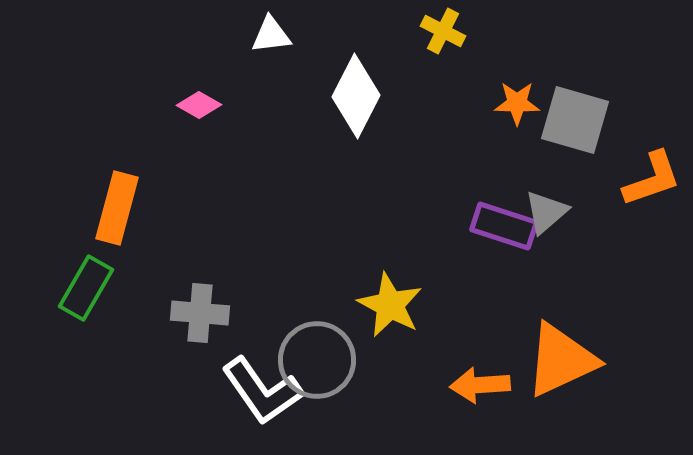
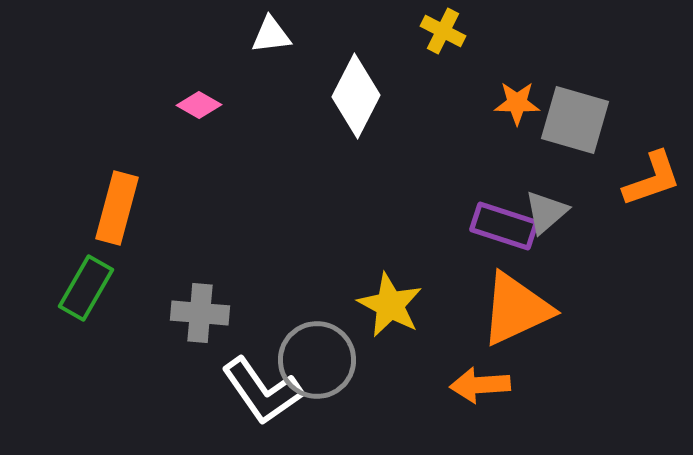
orange triangle: moved 45 px left, 51 px up
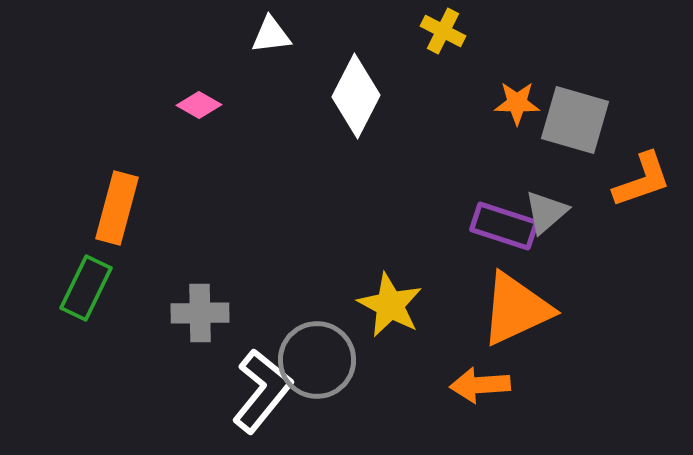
orange L-shape: moved 10 px left, 1 px down
green rectangle: rotated 4 degrees counterclockwise
gray cross: rotated 6 degrees counterclockwise
white L-shape: rotated 106 degrees counterclockwise
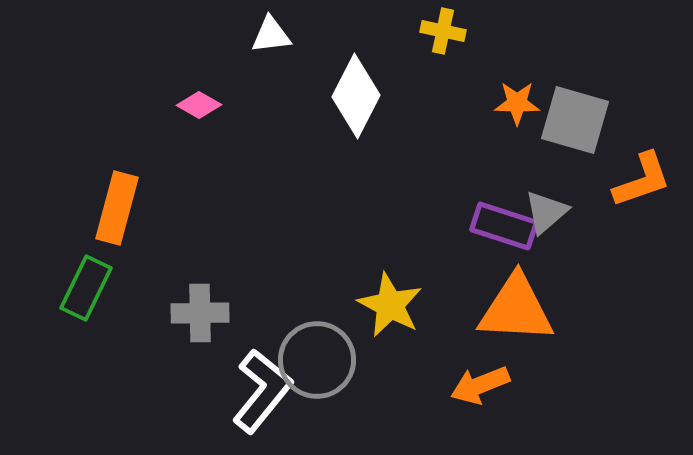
yellow cross: rotated 15 degrees counterclockwise
orange triangle: rotated 28 degrees clockwise
orange arrow: rotated 18 degrees counterclockwise
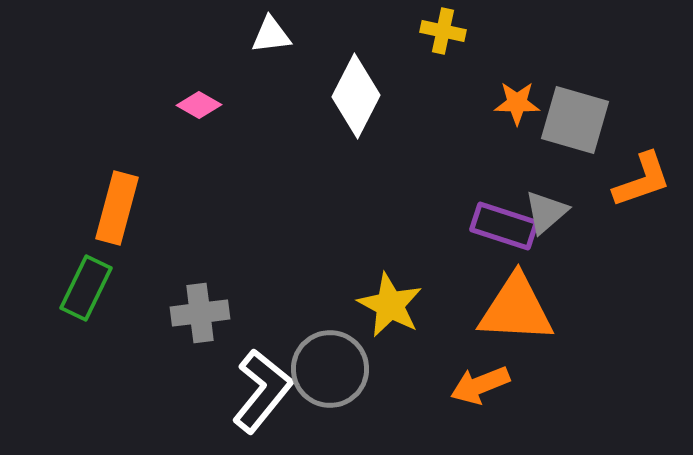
gray cross: rotated 6 degrees counterclockwise
gray circle: moved 13 px right, 9 px down
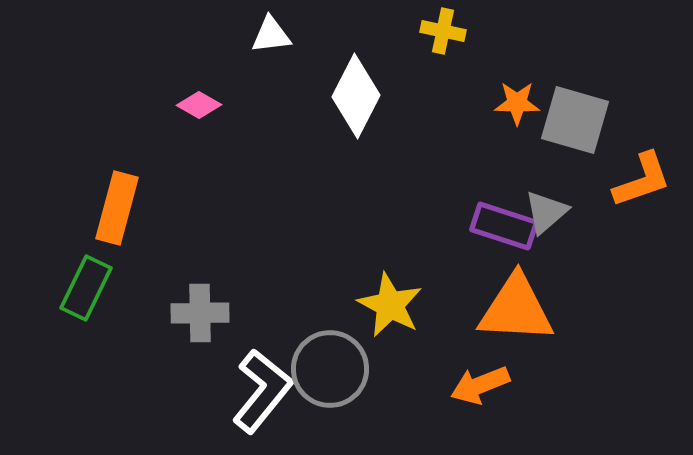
gray cross: rotated 6 degrees clockwise
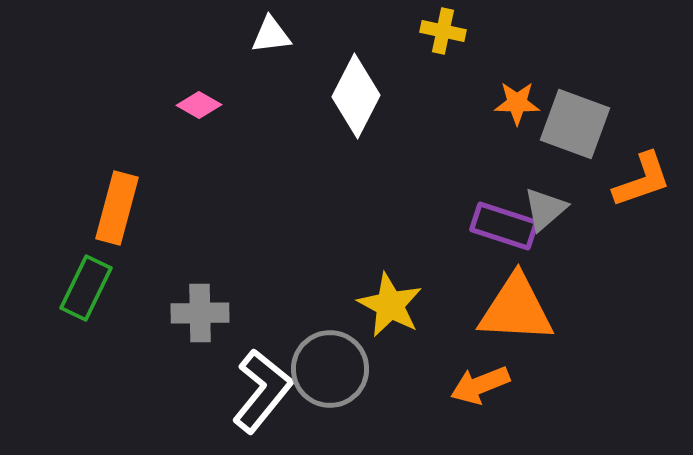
gray square: moved 4 px down; rotated 4 degrees clockwise
gray triangle: moved 1 px left, 3 px up
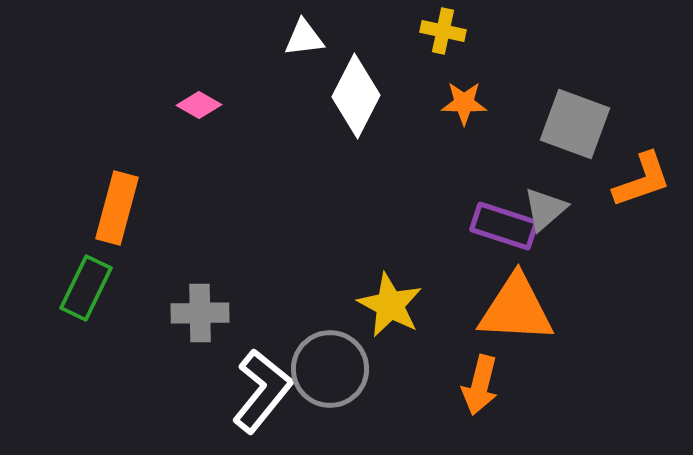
white triangle: moved 33 px right, 3 px down
orange star: moved 53 px left
orange arrow: rotated 54 degrees counterclockwise
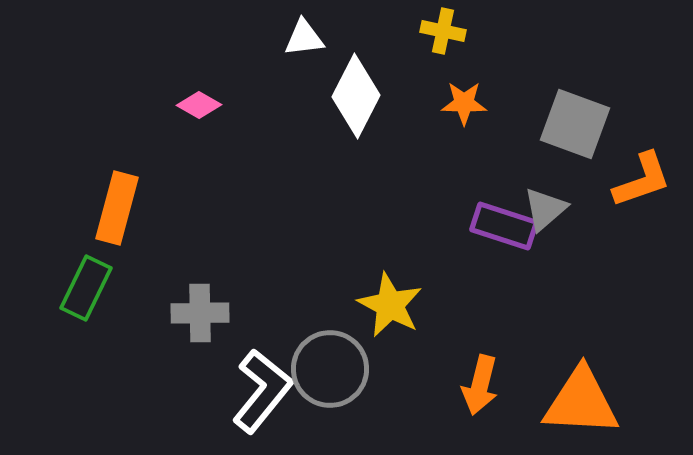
orange triangle: moved 65 px right, 93 px down
